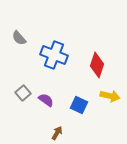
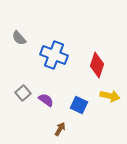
brown arrow: moved 3 px right, 4 px up
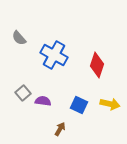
blue cross: rotated 8 degrees clockwise
yellow arrow: moved 8 px down
purple semicircle: moved 3 px left, 1 px down; rotated 28 degrees counterclockwise
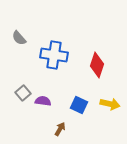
blue cross: rotated 20 degrees counterclockwise
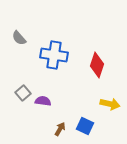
blue square: moved 6 px right, 21 px down
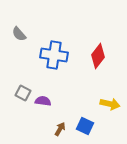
gray semicircle: moved 4 px up
red diamond: moved 1 px right, 9 px up; rotated 20 degrees clockwise
gray square: rotated 21 degrees counterclockwise
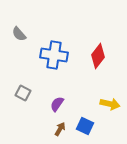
purple semicircle: moved 14 px right, 3 px down; rotated 63 degrees counterclockwise
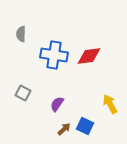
gray semicircle: moved 2 px right; rotated 42 degrees clockwise
red diamond: moved 9 px left; rotated 45 degrees clockwise
yellow arrow: rotated 132 degrees counterclockwise
brown arrow: moved 4 px right; rotated 16 degrees clockwise
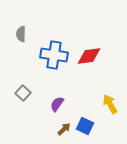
gray square: rotated 14 degrees clockwise
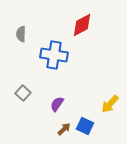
red diamond: moved 7 px left, 31 px up; rotated 20 degrees counterclockwise
yellow arrow: rotated 108 degrees counterclockwise
